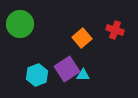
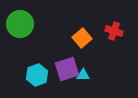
red cross: moved 1 px left, 1 px down
purple square: rotated 15 degrees clockwise
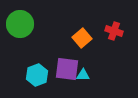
purple square: rotated 25 degrees clockwise
